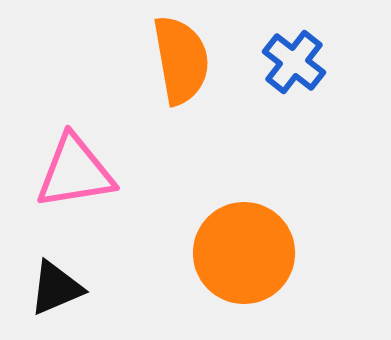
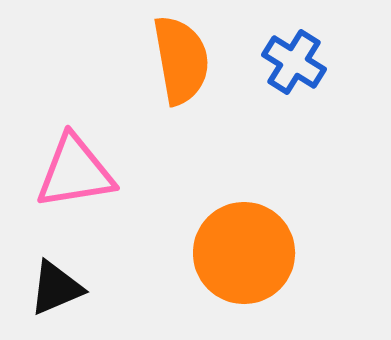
blue cross: rotated 6 degrees counterclockwise
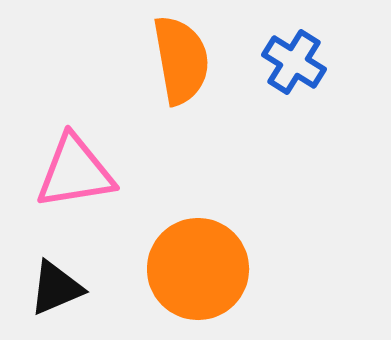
orange circle: moved 46 px left, 16 px down
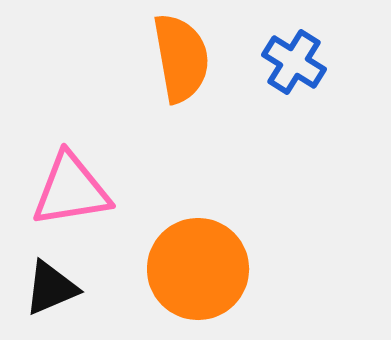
orange semicircle: moved 2 px up
pink triangle: moved 4 px left, 18 px down
black triangle: moved 5 px left
